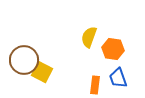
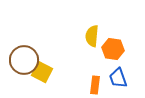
yellow semicircle: moved 3 px right, 1 px up; rotated 15 degrees counterclockwise
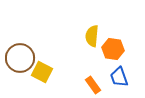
brown circle: moved 4 px left, 2 px up
blue trapezoid: moved 1 px right, 1 px up
orange rectangle: moved 2 px left; rotated 42 degrees counterclockwise
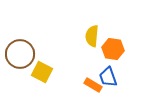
brown circle: moved 4 px up
blue trapezoid: moved 11 px left
orange rectangle: rotated 24 degrees counterclockwise
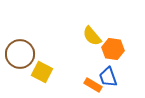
yellow semicircle: rotated 45 degrees counterclockwise
